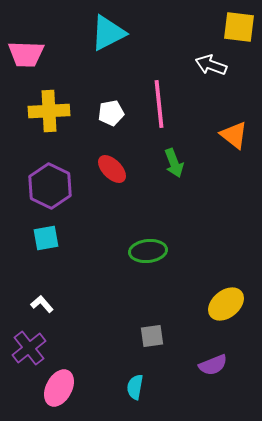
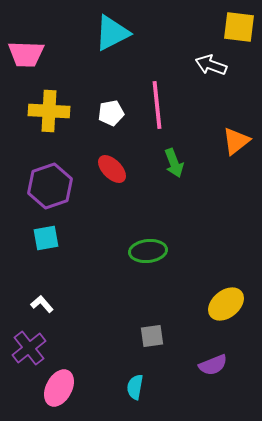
cyan triangle: moved 4 px right
pink line: moved 2 px left, 1 px down
yellow cross: rotated 6 degrees clockwise
orange triangle: moved 2 px right, 6 px down; rotated 44 degrees clockwise
purple hexagon: rotated 15 degrees clockwise
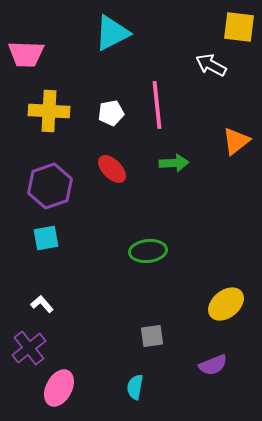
white arrow: rotated 8 degrees clockwise
green arrow: rotated 72 degrees counterclockwise
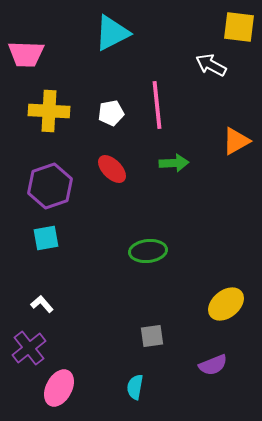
orange triangle: rotated 8 degrees clockwise
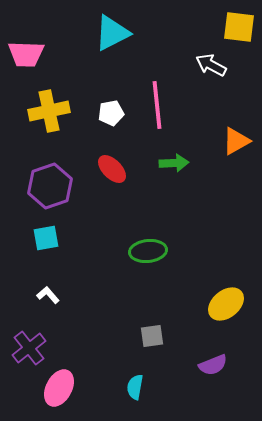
yellow cross: rotated 15 degrees counterclockwise
white L-shape: moved 6 px right, 9 px up
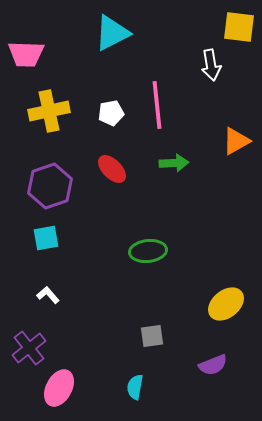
white arrow: rotated 128 degrees counterclockwise
